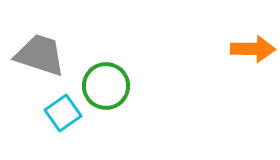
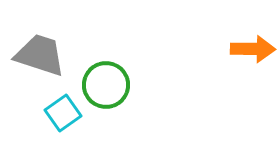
green circle: moved 1 px up
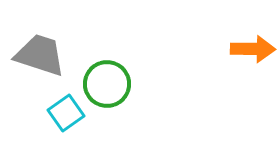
green circle: moved 1 px right, 1 px up
cyan square: moved 3 px right
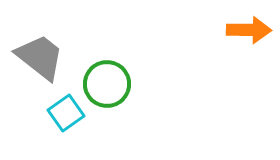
orange arrow: moved 4 px left, 19 px up
gray trapezoid: moved 2 px down; rotated 20 degrees clockwise
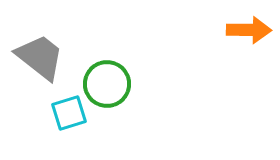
cyan square: moved 3 px right; rotated 18 degrees clockwise
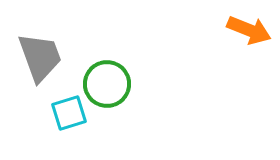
orange arrow: rotated 21 degrees clockwise
gray trapezoid: rotated 32 degrees clockwise
